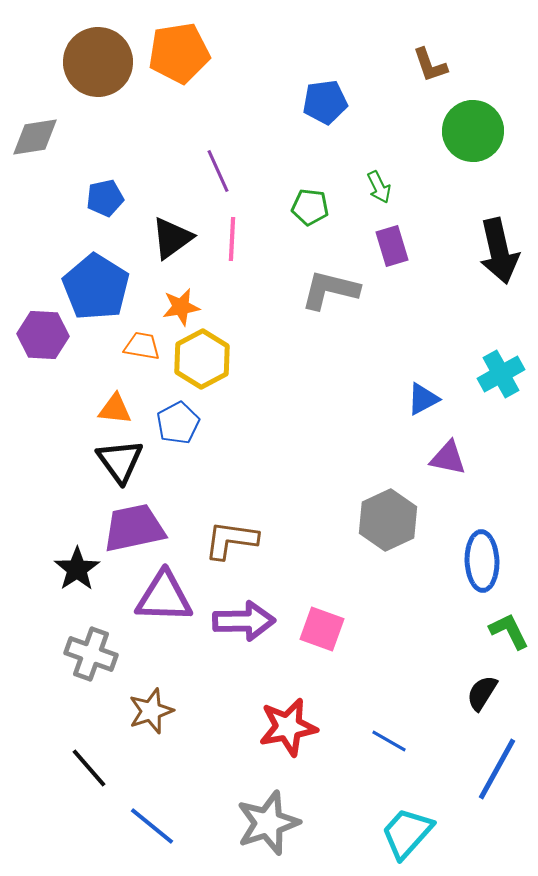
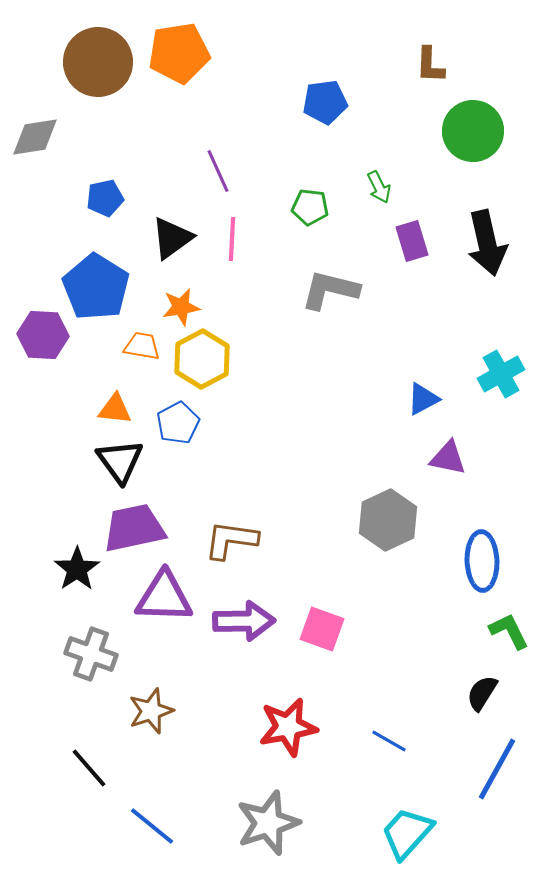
brown L-shape at (430, 65): rotated 21 degrees clockwise
purple rectangle at (392, 246): moved 20 px right, 5 px up
black arrow at (499, 251): moved 12 px left, 8 px up
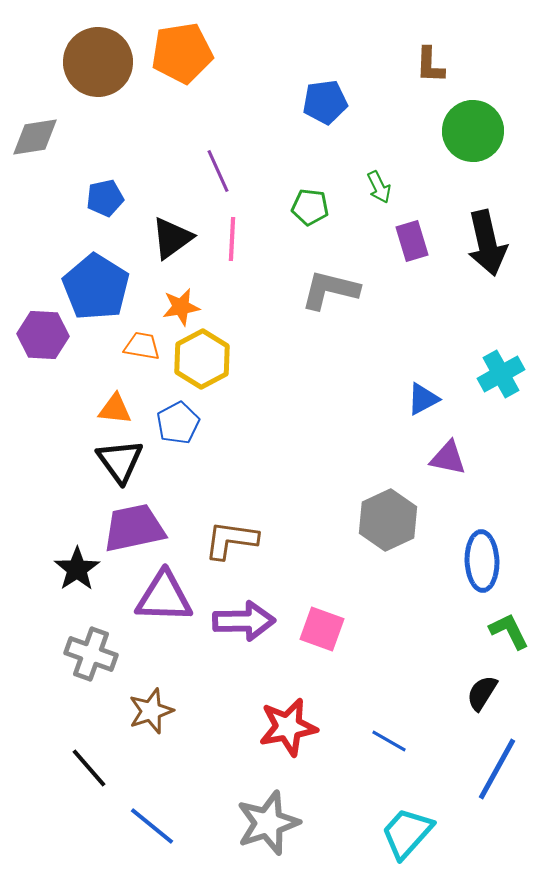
orange pentagon at (179, 53): moved 3 px right
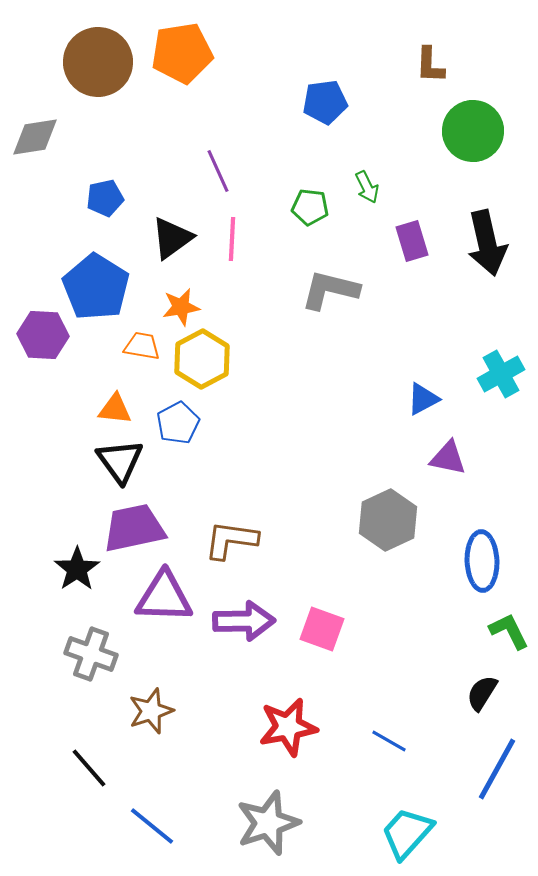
green arrow at (379, 187): moved 12 px left
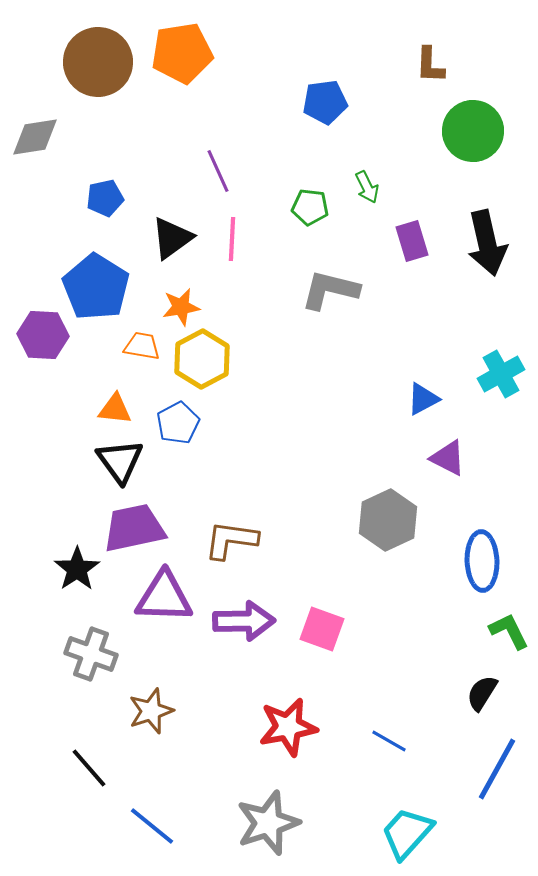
purple triangle at (448, 458): rotated 15 degrees clockwise
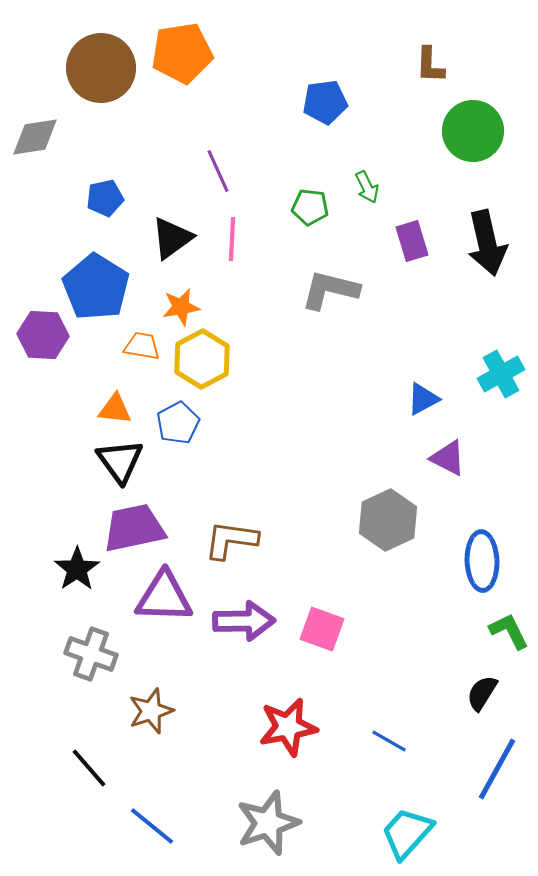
brown circle at (98, 62): moved 3 px right, 6 px down
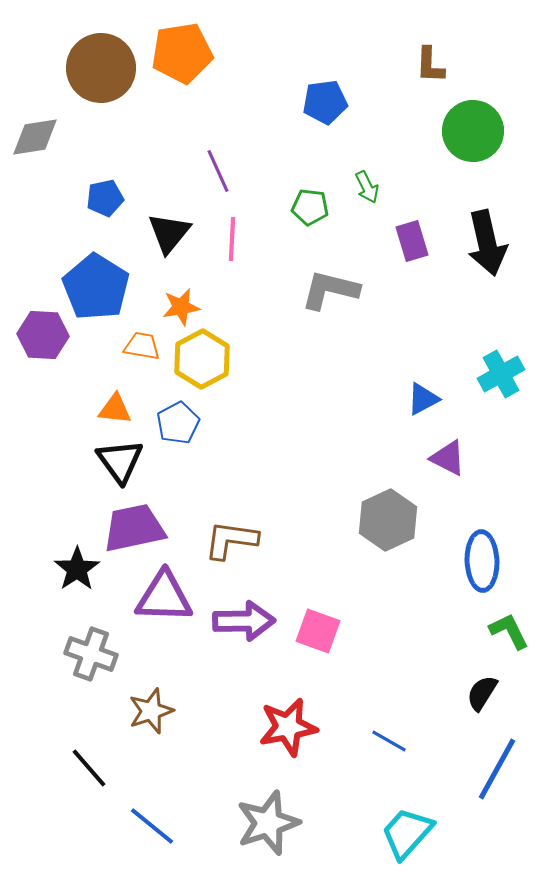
black triangle at (172, 238): moved 3 px left, 5 px up; rotated 15 degrees counterclockwise
pink square at (322, 629): moved 4 px left, 2 px down
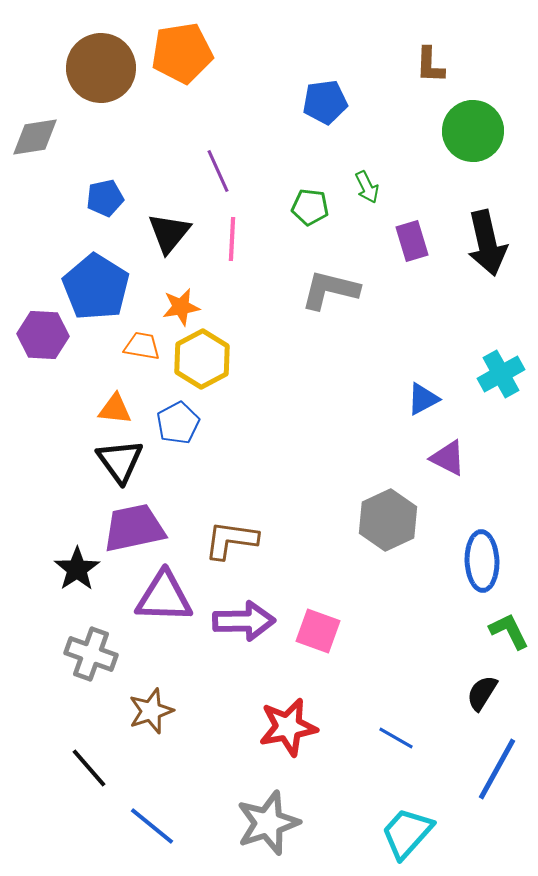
blue line at (389, 741): moved 7 px right, 3 px up
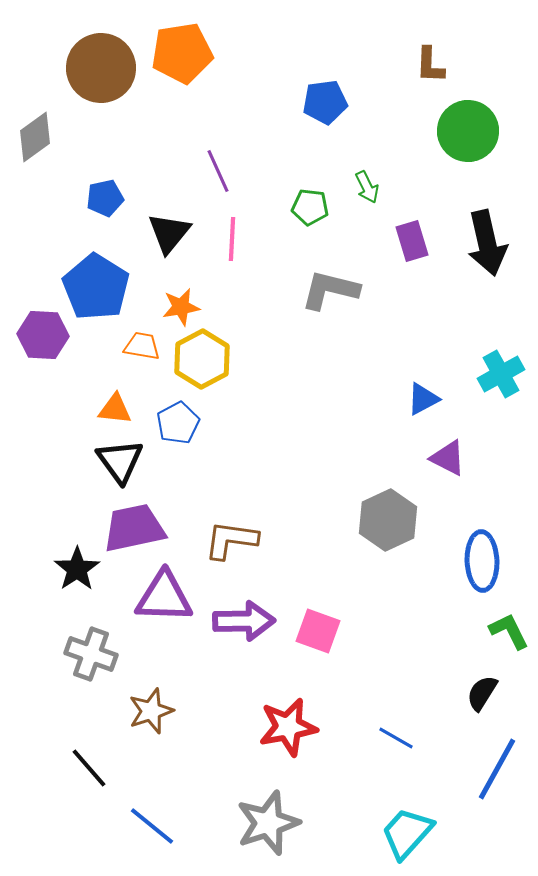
green circle at (473, 131): moved 5 px left
gray diamond at (35, 137): rotated 27 degrees counterclockwise
